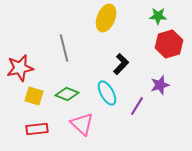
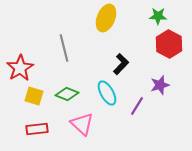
red hexagon: rotated 16 degrees counterclockwise
red star: rotated 20 degrees counterclockwise
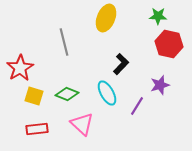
red hexagon: rotated 16 degrees counterclockwise
gray line: moved 6 px up
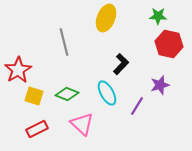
red star: moved 2 px left, 2 px down
red rectangle: rotated 20 degrees counterclockwise
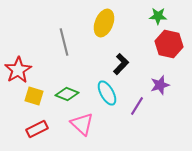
yellow ellipse: moved 2 px left, 5 px down
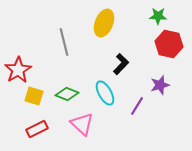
cyan ellipse: moved 2 px left
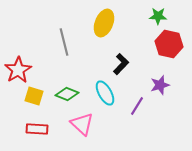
red rectangle: rotated 30 degrees clockwise
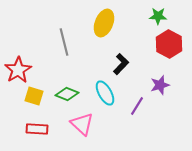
red hexagon: rotated 16 degrees clockwise
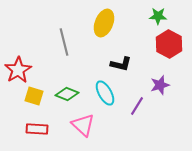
black L-shape: rotated 60 degrees clockwise
pink triangle: moved 1 px right, 1 px down
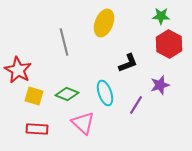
green star: moved 3 px right
black L-shape: moved 7 px right, 1 px up; rotated 35 degrees counterclockwise
red star: rotated 12 degrees counterclockwise
cyan ellipse: rotated 10 degrees clockwise
purple line: moved 1 px left, 1 px up
pink triangle: moved 2 px up
